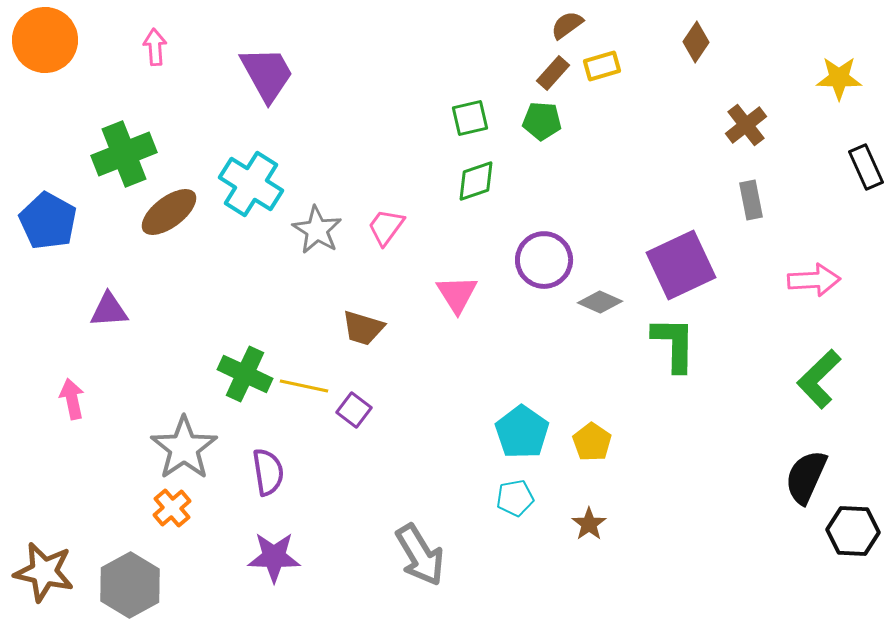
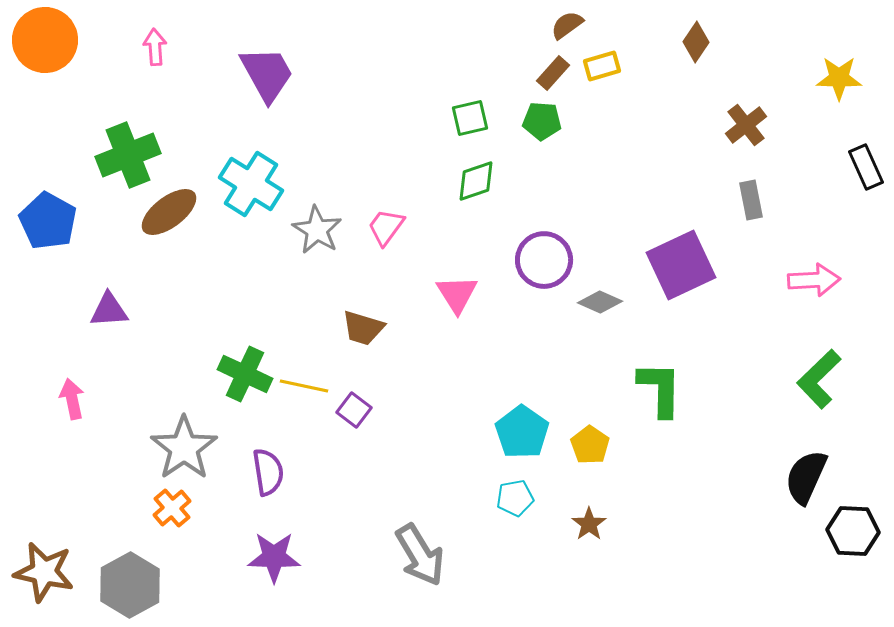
green cross at (124, 154): moved 4 px right, 1 px down
green L-shape at (674, 344): moved 14 px left, 45 px down
yellow pentagon at (592, 442): moved 2 px left, 3 px down
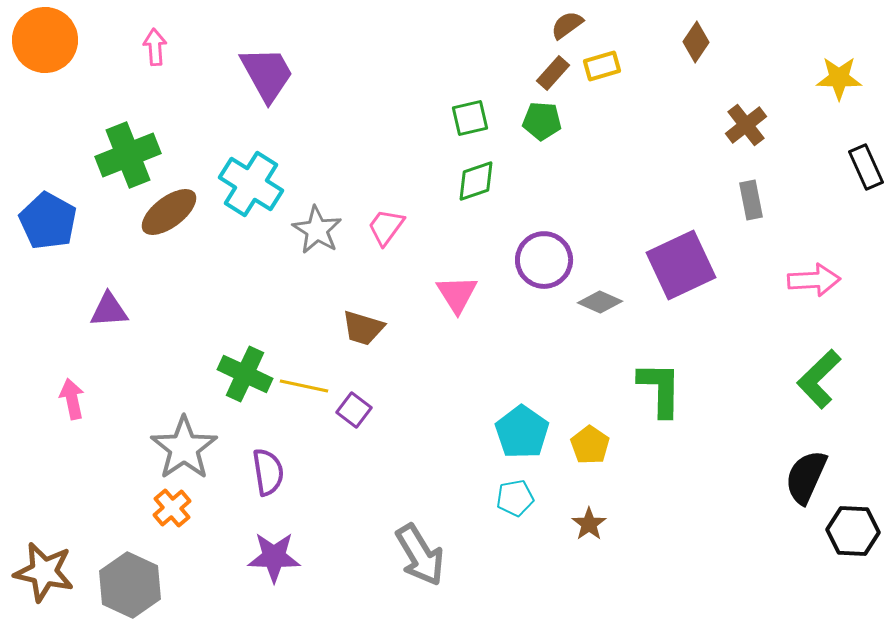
gray hexagon at (130, 585): rotated 6 degrees counterclockwise
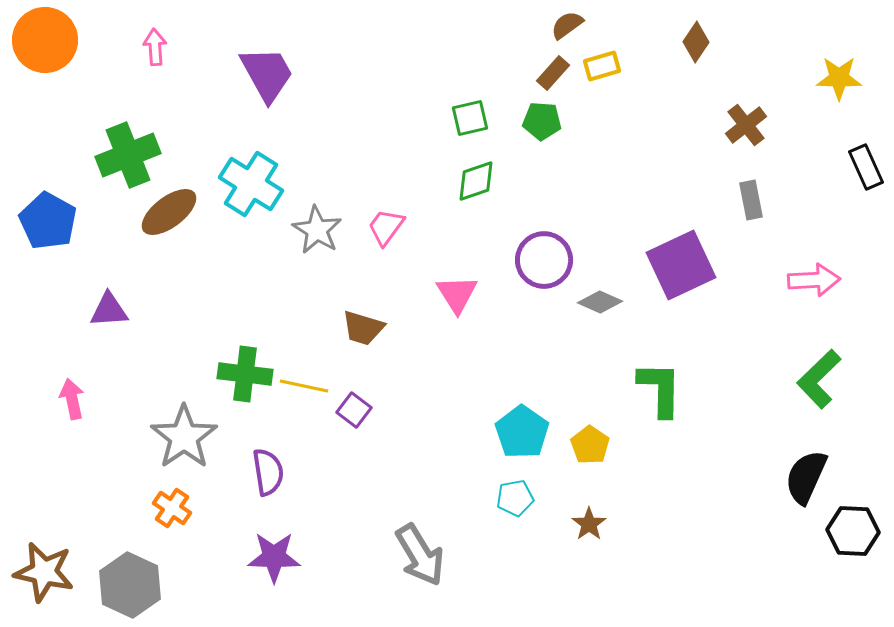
green cross at (245, 374): rotated 18 degrees counterclockwise
gray star at (184, 448): moved 11 px up
orange cross at (172, 508): rotated 15 degrees counterclockwise
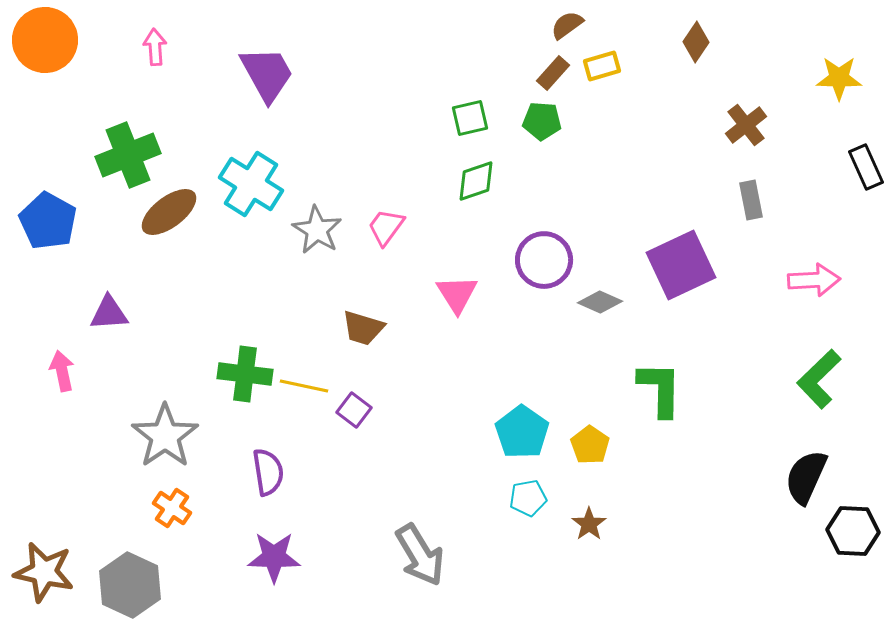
purple triangle at (109, 310): moved 3 px down
pink arrow at (72, 399): moved 10 px left, 28 px up
gray star at (184, 437): moved 19 px left, 1 px up
cyan pentagon at (515, 498): moved 13 px right
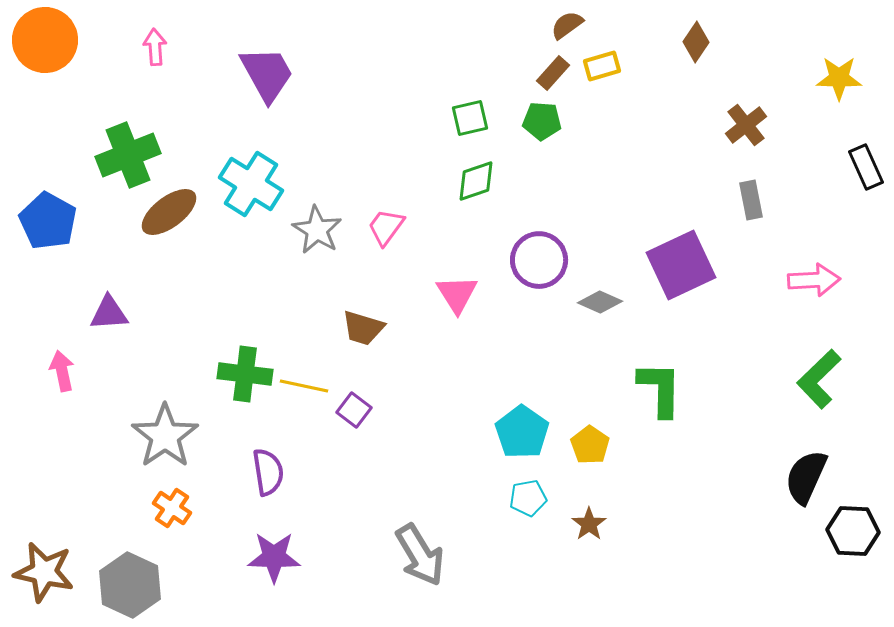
purple circle at (544, 260): moved 5 px left
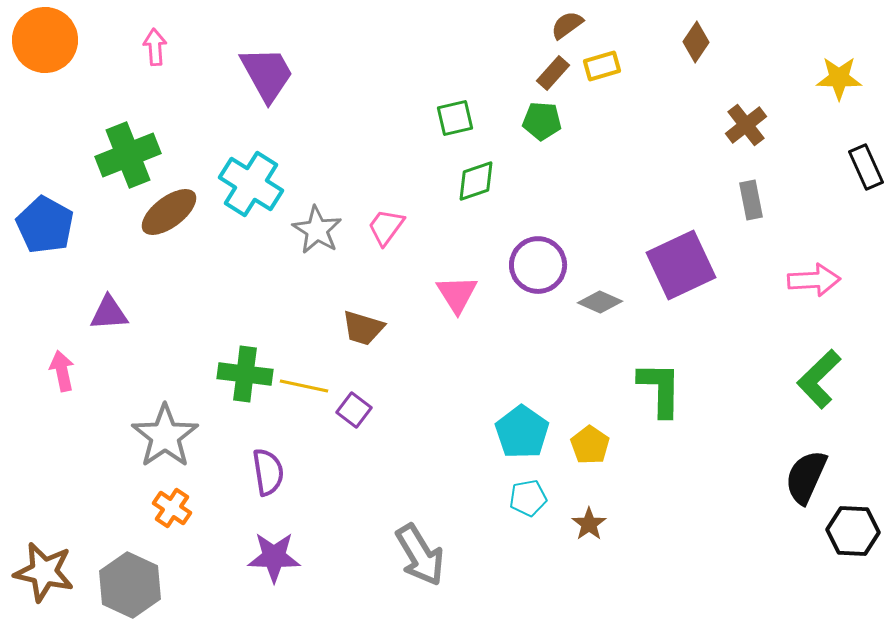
green square at (470, 118): moved 15 px left
blue pentagon at (48, 221): moved 3 px left, 4 px down
purple circle at (539, 260): moved 1 px left, 5 px down
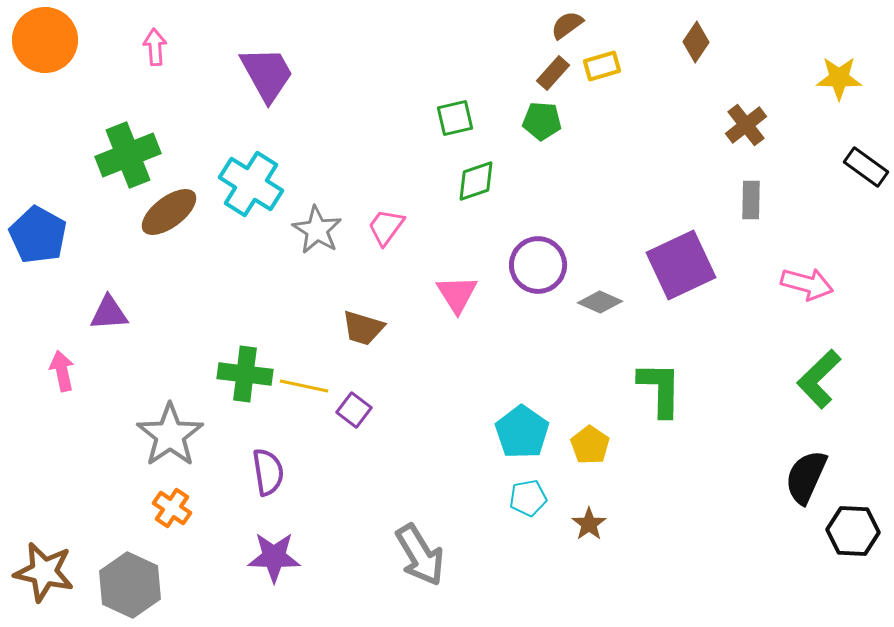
black rectangle at (866, 167): rotated 30 degrees counterclockwise
gray rectangle at (751, 200): rotated 12 degrees clockwise
blue pentagon at (45, 225): moved 7 px left, 10 px down
pink arrow at (814, 280): moved 7 px left, 4 px down; rotated 18 degrees clockwise
gray star at (165, 436): moved 5 px right, 1 px up
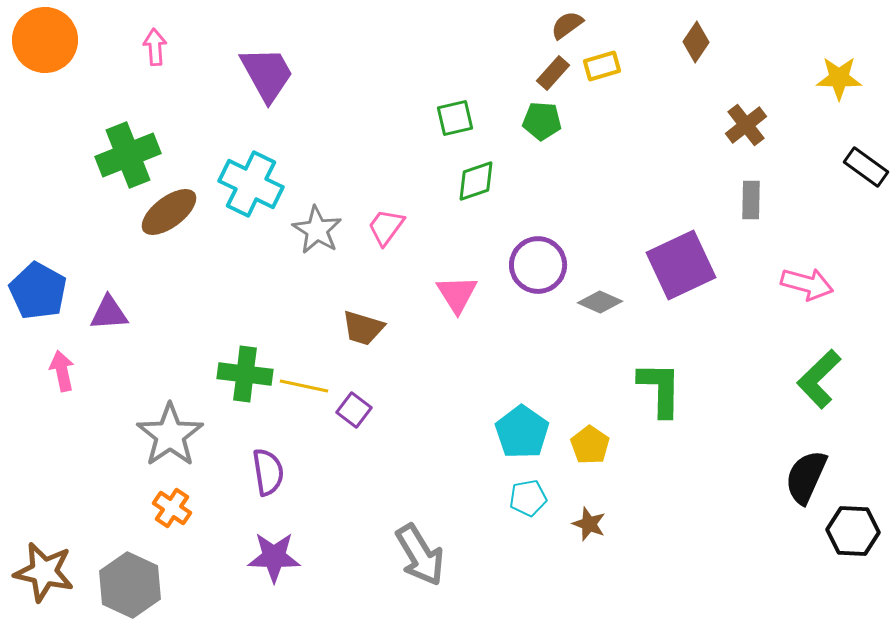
cyan cross at (251, 184): rotated 6 degrees counterclockwise
blue pentagon at (38, 235): moved 56 px down
brown star at (589, 524): rotated 16 degrees counterclockwise
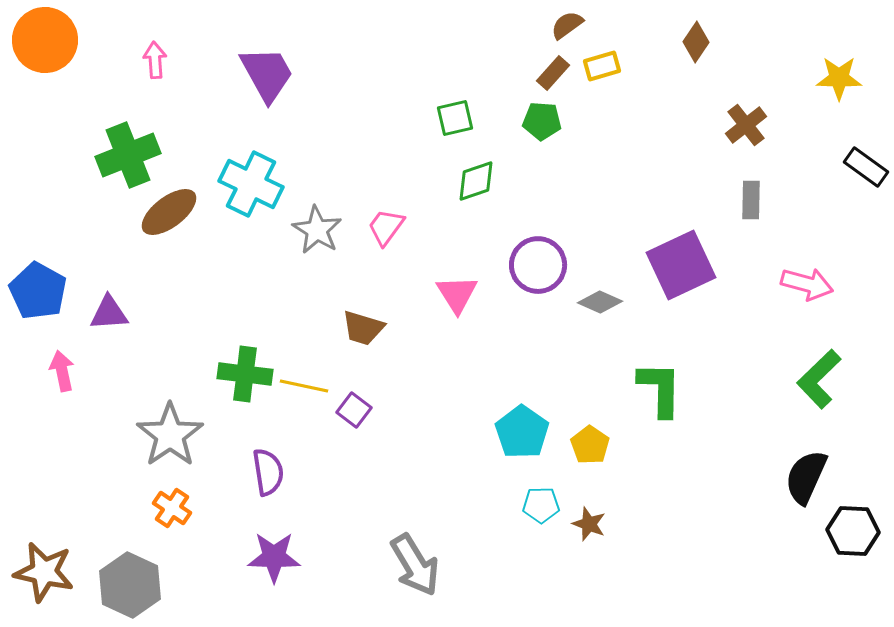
pink arrow at (155, 47): moved 13 px down
cyan pentagon at (528, 498): moved 13 px right, 7 px down; rotated 9 degrees clockwise
gray arrow at (420, 555): moved 5 px left, 10 px down
